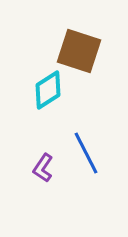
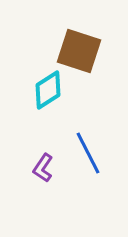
blue line: moved 2 px right
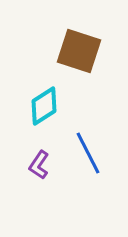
cyan diamond: moved 4 px left, 16 px down
purple L-shape: moved 4 px left, 3 px up
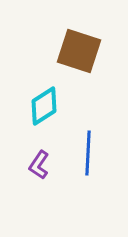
blue line: rotated 30 degrees clockwise
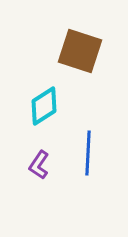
brown square: moved 1 px right
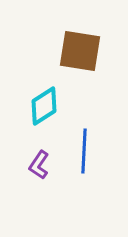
brown square: rotated 9 degrees counterclockwise
blue line: moved 4 px left, 2 px up
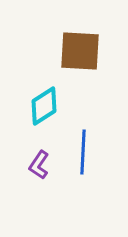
brown square: rotated 6 degrees counterclockwise
blue line: moved 1 px left, 1 px down
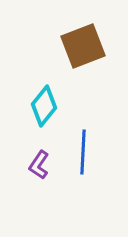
brown square: moved 3 px right, 5 px up; rotated 24 degrees counterclockwise
cyan diamond: rotated 18 degrees counterclockwise
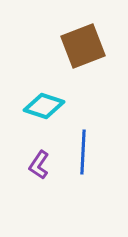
cyan diamond: rotated 69 degrees clockwise
